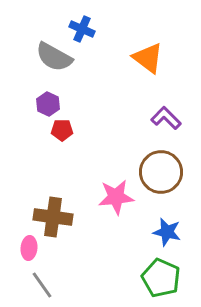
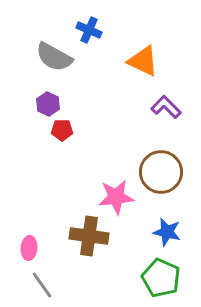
blue cross: moved 7 px right, 1 px down
orange triangle: moved 5 px left, 3 px down; rotated 12 degrees counterclockwise
purple L-shape: moved 11 px up
brown cross: moved 36 px right, 19 px down
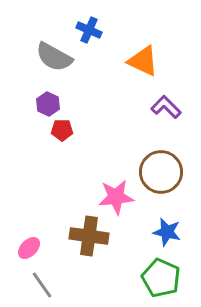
pink ellipse: rotated 40 degrees clockwise
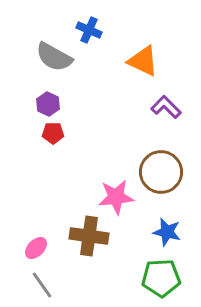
red pentagon: moved 9 px left, 3 px down
pink ellipse: moved 7 px right
green pentagon: rotated 27 degrees counterclockwise
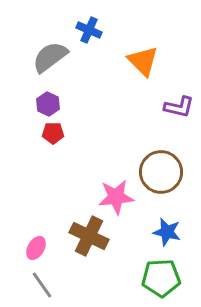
gray semicircle: moved 4 px left; rotated 114 degrees clockwise
orange triangle: rotated 20 degrees clockwise
purple L-shape: moved 13 px right; rotated 148 degrees clockwise
brown cross: rotated 18 degrees clockwise
pink ellipse: rotated 15 degrees counterclockwise
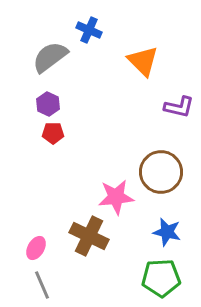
gray line: rotated 12 degrees clockwise
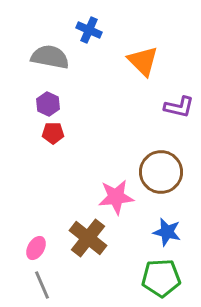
gray semicircle: rotated 48 degrees clockwise
brown cross: moved 1 px left, 2 px down; rotated 12 degrees clockwise
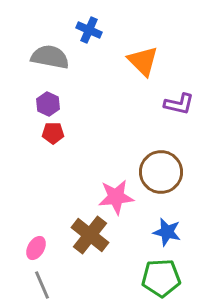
purple L-shape: moved 3 px up
brown cross: moved 2 px right, 3 px up
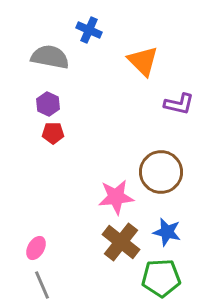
brown cross: moved 31 px right, 7 px down
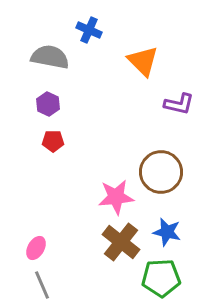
red pentagon: moved 8 px down
